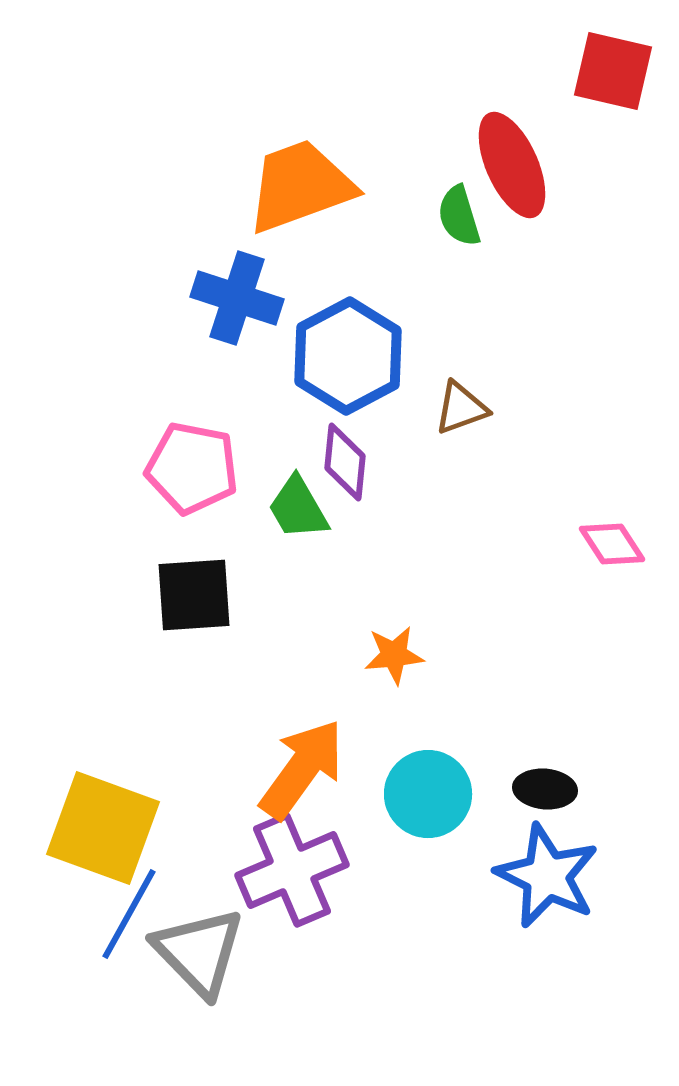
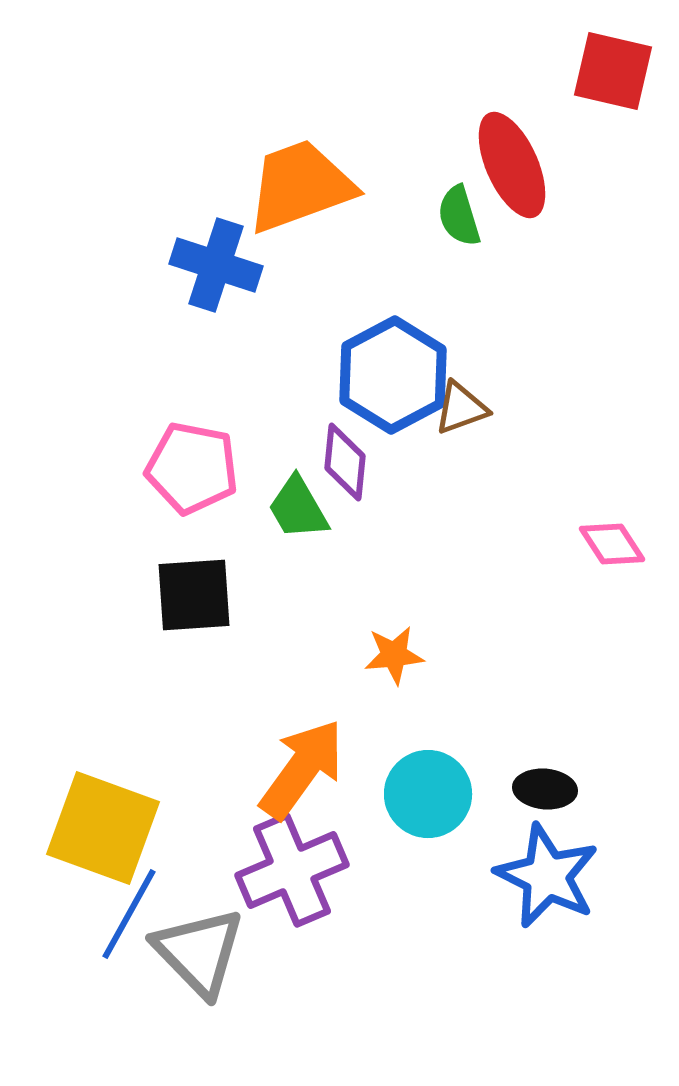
blue cross: moved 21 px left, 33 px up
blue hexagon: moved 45 px right, 19 px down
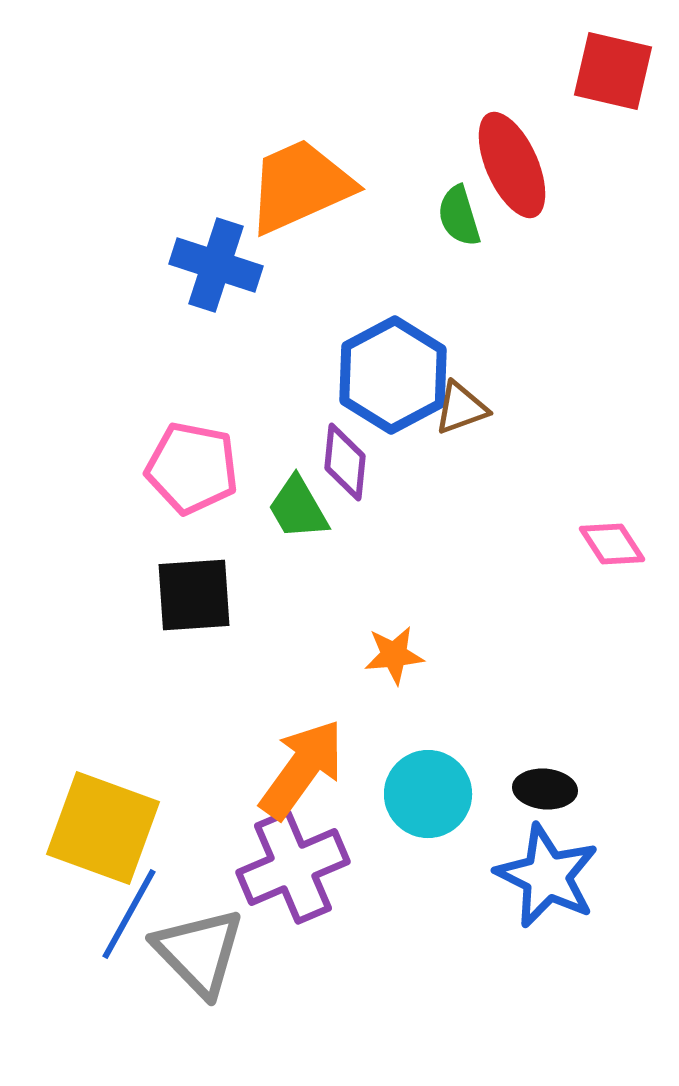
orange trapezoid: rotated 4 degrees counterclockwise
purple cross: moved 1 px right, 3 px up
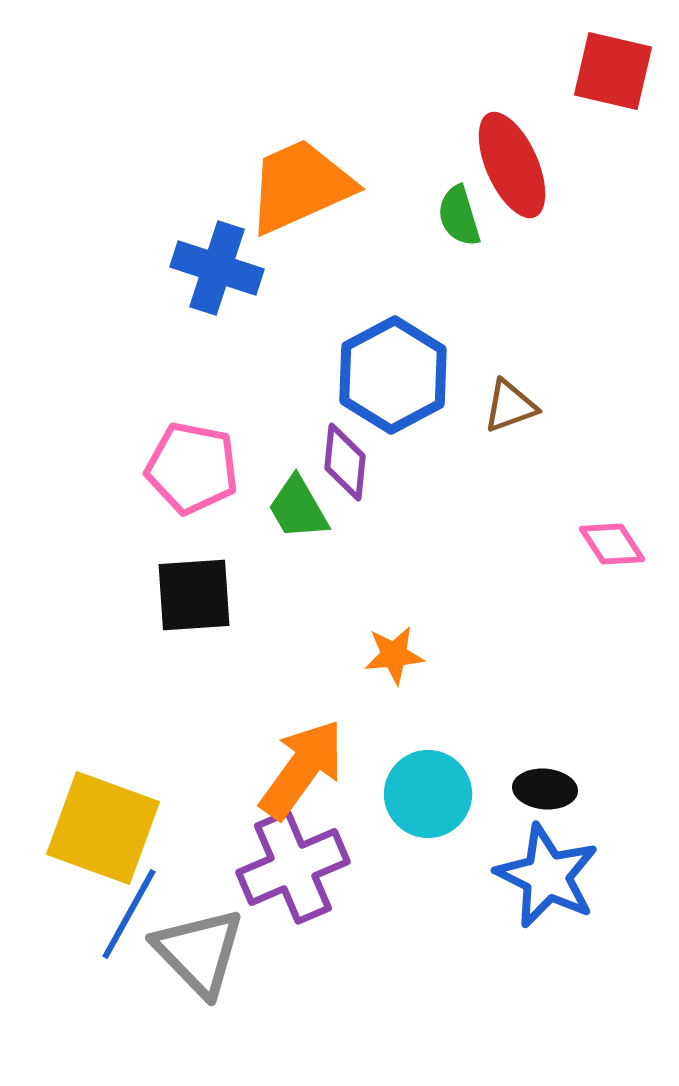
blue cross: moved 1 px right, 3 px down
brown triangle: moved 49 px right, 2 px up
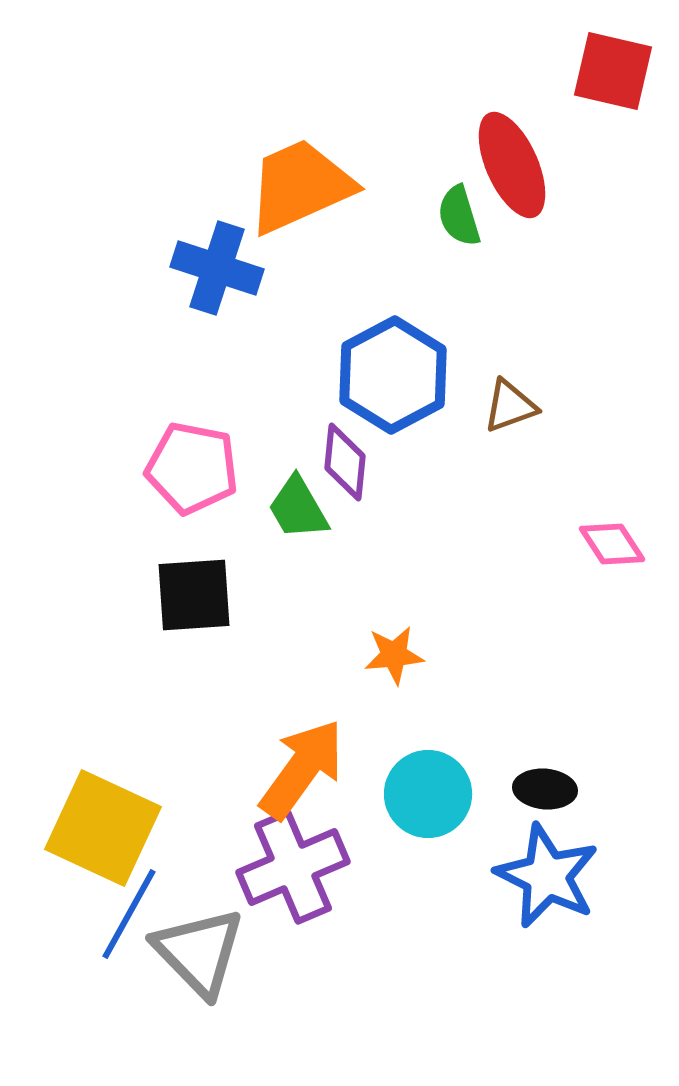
yellow square: rotated 5 degrees clockwise
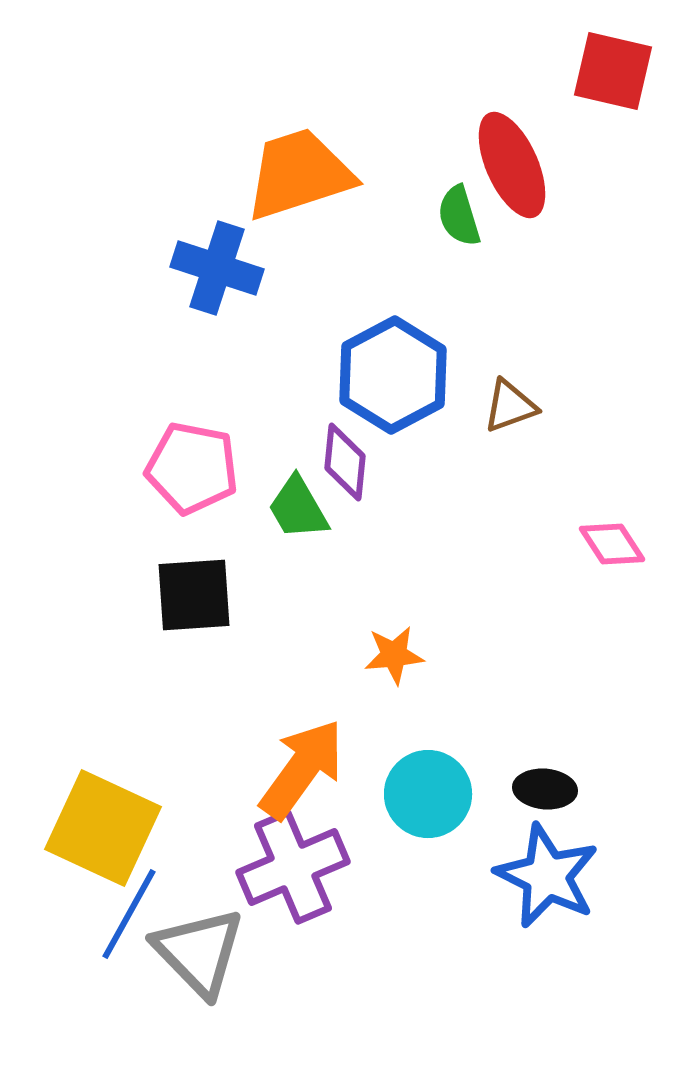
orange trapezoid: moved 1 px left, 12 px up; rotated 6 degrees clockwise
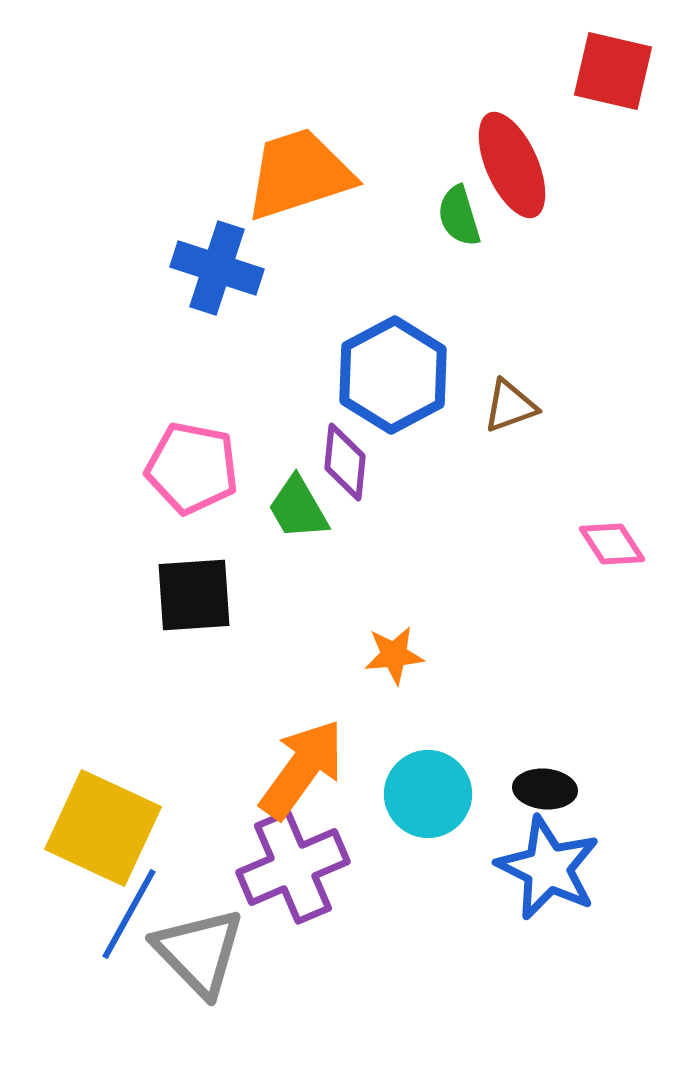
blue star: moved 1 px right, 8 px up
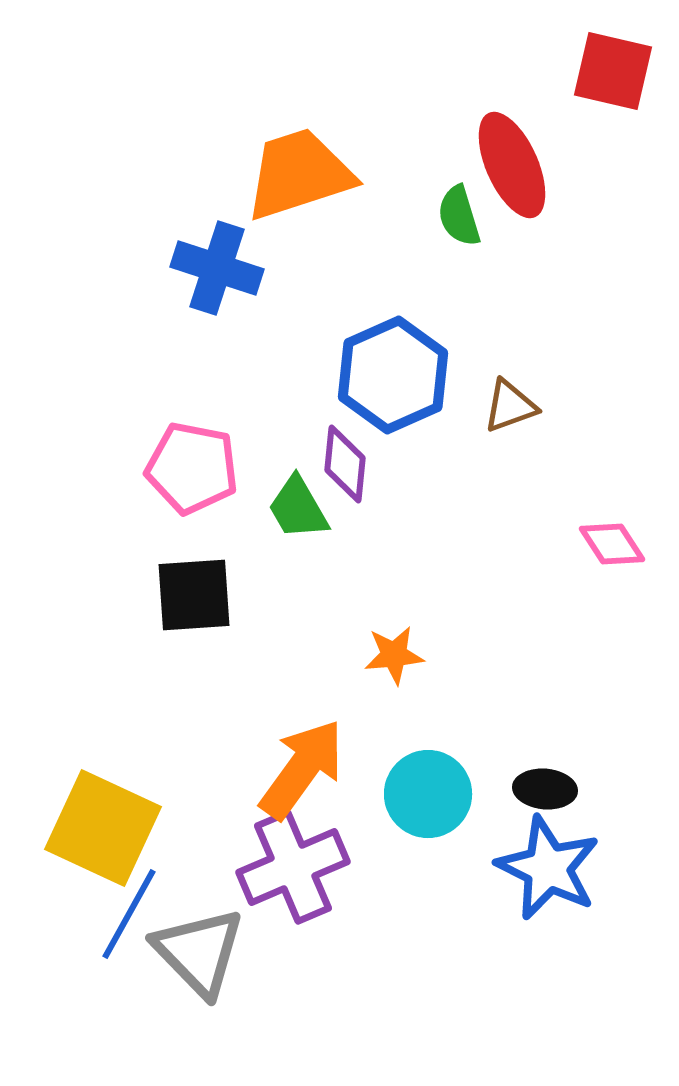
blue hexagon: rotated 4 degrees clockwise
purple diamond: moved 2 px down
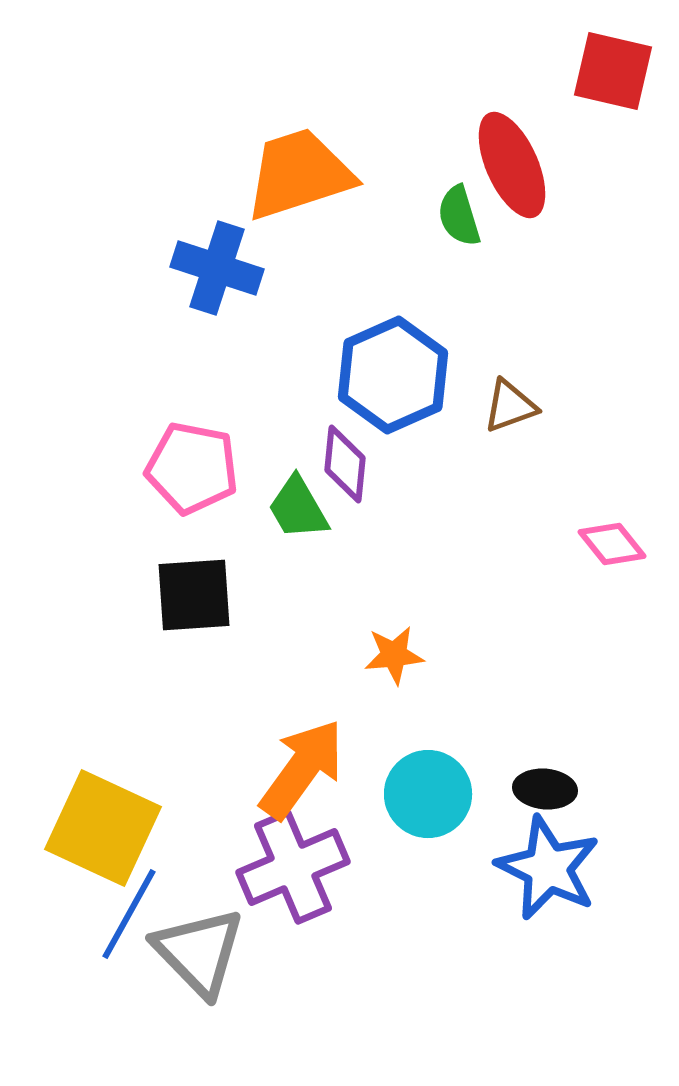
pink diamond: rotated 6 degrees counterclockwise
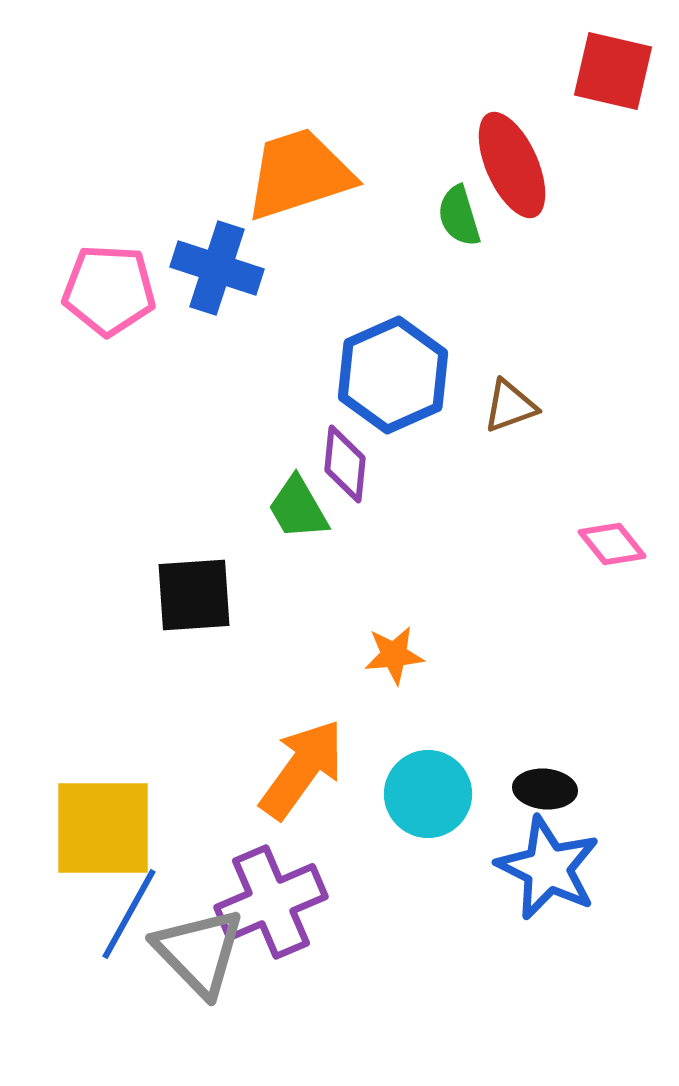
pink pentagon: moved 83 px left, 178 px up; rotated 8 degrees counterclockwise
yellow square: rotated 25 degrees counterclockwise
purple cross: moved 22 px left, 35 px down
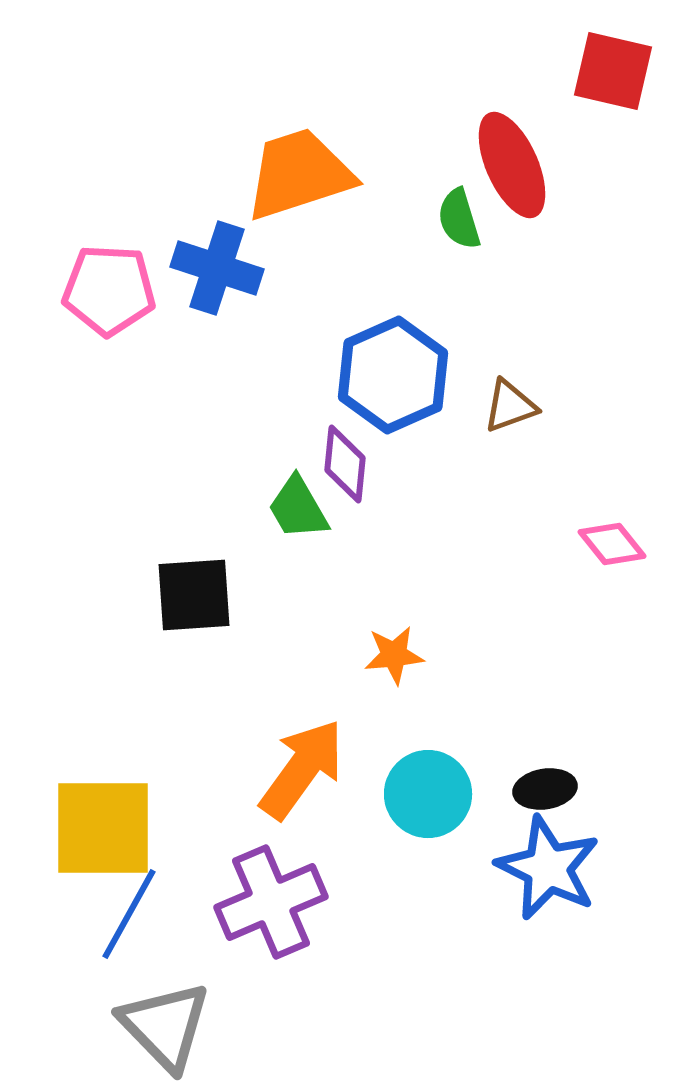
green semicircle: moved 3 px down
black ellipse: rotated 14 degrees counterclockwise
gray triangle: moved 34 px left, 74 px down
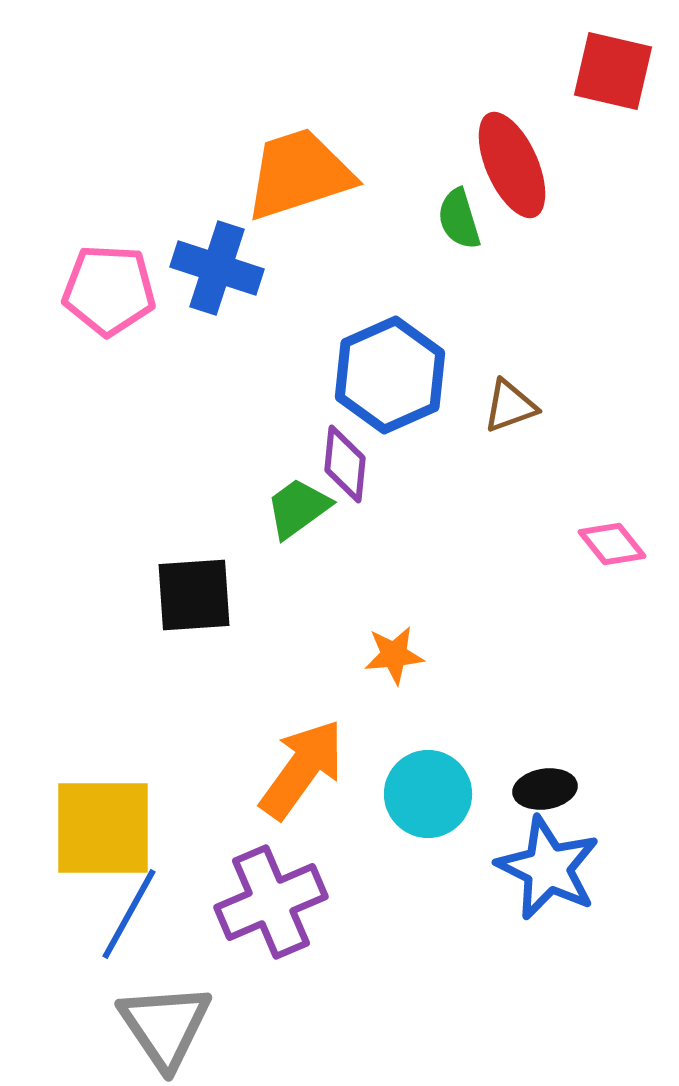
blue hexagon: moved 3 px left
green trapezoid: rotated 84 degrees clockwise
gray triangle: rotated 10 degrees clockwise
